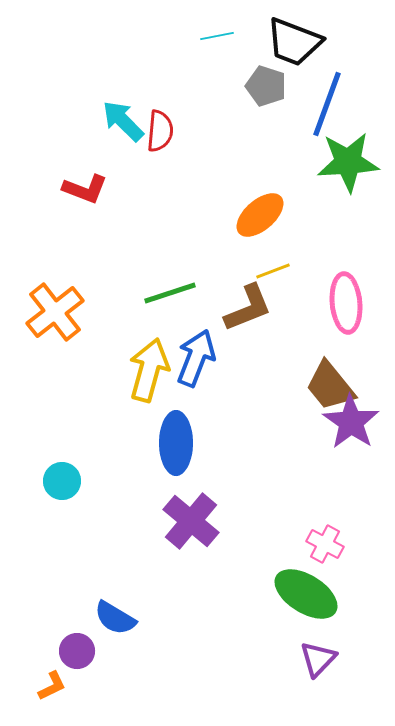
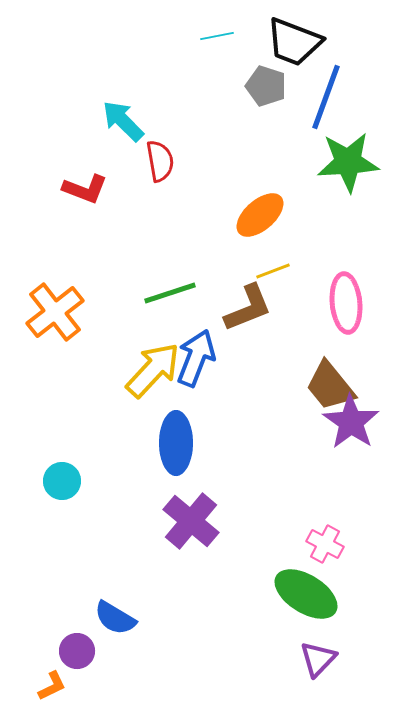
blue line: moved 1 px left, 7 px up
red semicircle: moved 30 px down; rotated 15 degrees counterclockwise
yellow arrow: moved 4 px right; rotated 28 degrees clockwise
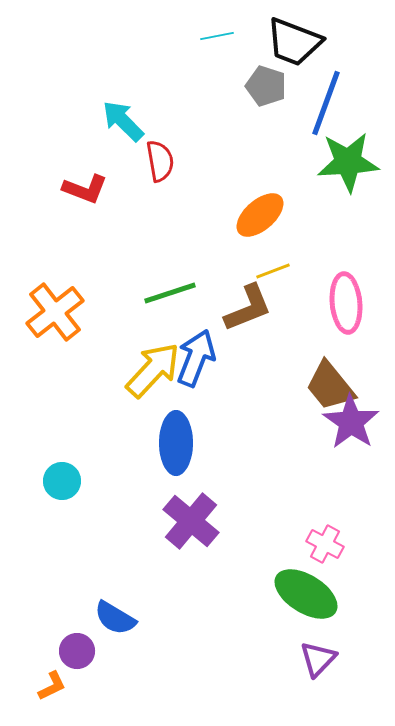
blue line: moved 6 px down
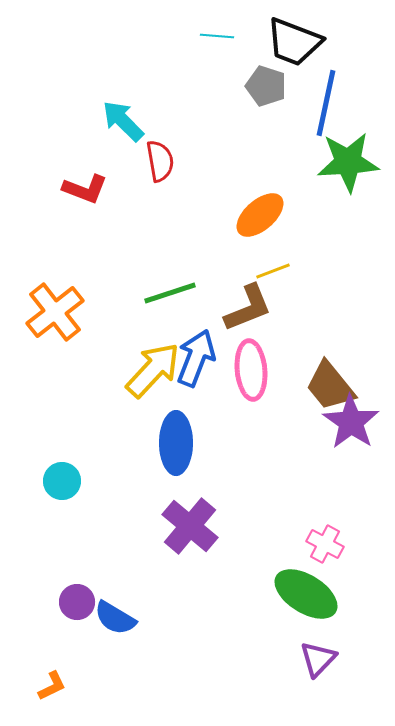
cyan line: rotated 16 degrees clockwise
blue line: rotated 8 degrees counterclockwise
pink ellipse: moved 95 px left, 67 px down
purple cross: moved 1 px left, 5 px down
purple circle: moved 49 px up
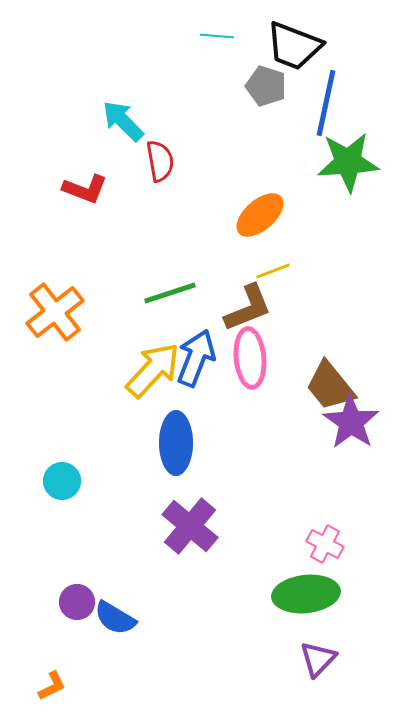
black trapezoid: moved 4 px down
pink ellipse: moved 1 px left, 12 px up
green ellipse: rotated 38 degrees counterclockwise
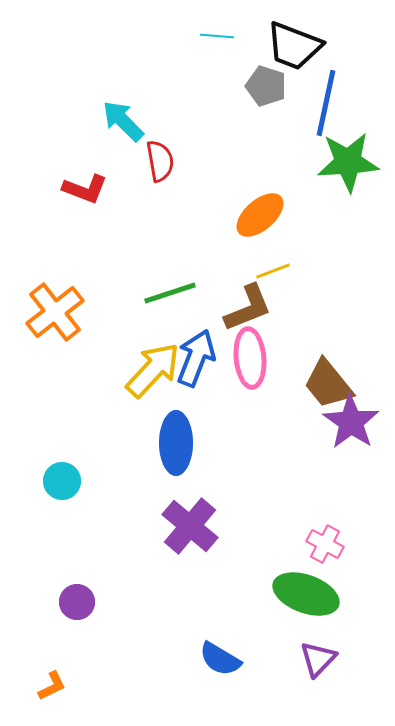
brown trapezoid: moved 2 px left, 2 px up
green ellipse: rotated 26 degrees clockwise
blue semicircle: moved 105 px right, 41 px down
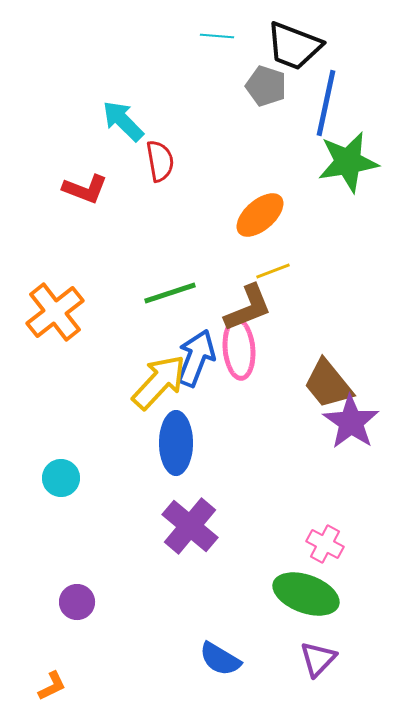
green star: rotated 6 degrees counterclockwise
pink ellipse: moved 11 px left, 9 px up
yellow arrow: moved 6 px right, 12 px down
cyan circle: moved 1 px left, 3 px up
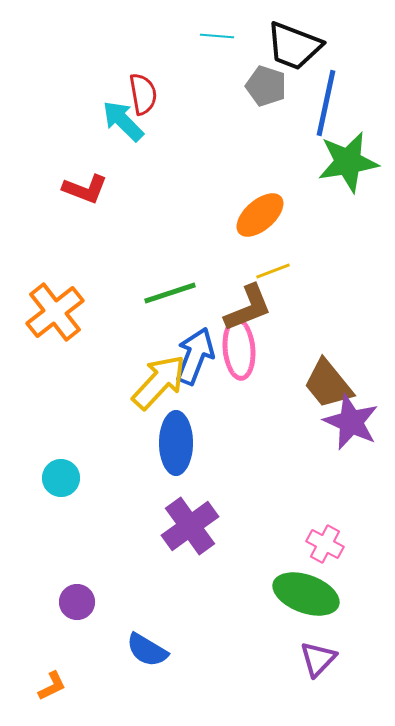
red semicircle: moved 17 px left, 67 px up
blue arrow: moved 1 px left, 2 px up
purple star: rotated 10 degrees counterclockwise
purple cross: rotated 14 degrees clockwise
blue semicircle: moved 73 px left, 9 px up
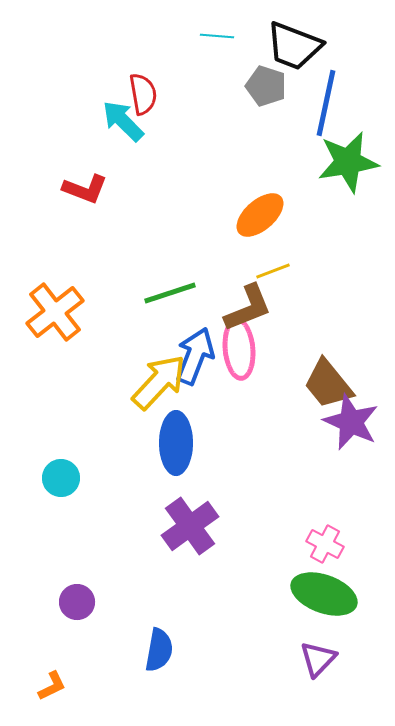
green ellipse: moved 18 px right
blue semicircle: moved 12 px right; rotated 111 degrees counterclockwise
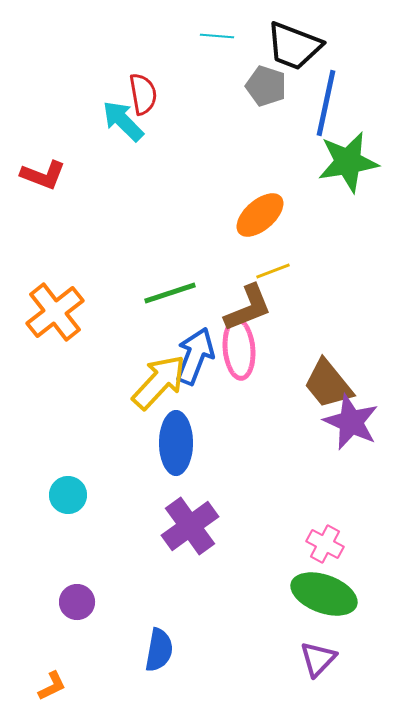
red L-shape: moved 42 px left, 14 px up
cyan circle: moved 7 px right, 17 px down
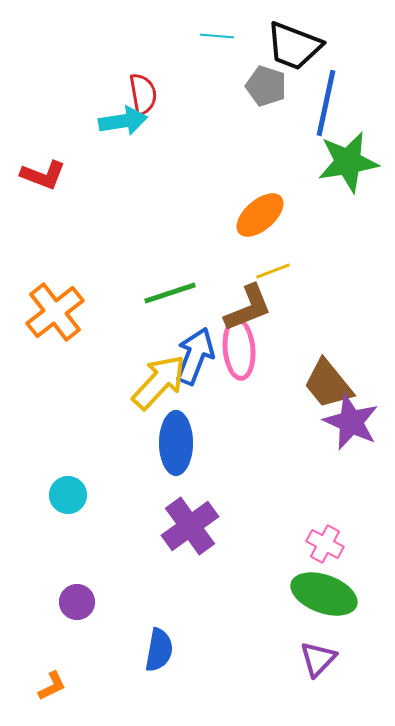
cyan arrow: rotated 126 degrees clockwise
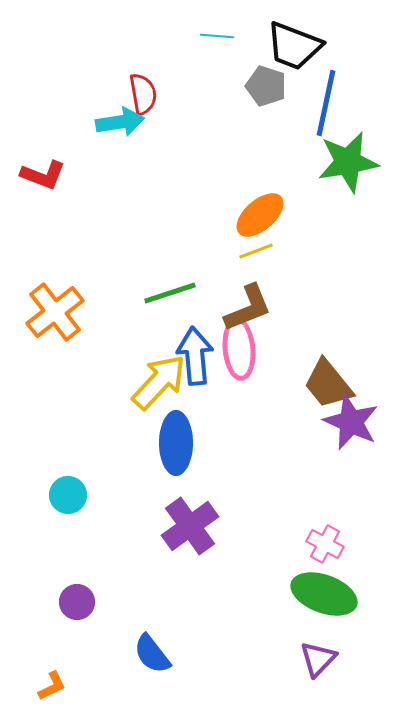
cyan arrow: moved 3 px left, 1 px down
yellow line: moved 17 px left, 20 px up
blue arrow: rotated 26 degrees counterclockwise
blue semicircle: moved 7 px left, 4 px down; rotated 132 degrees clockwise
